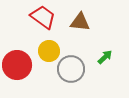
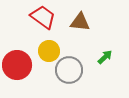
gray circle: moved 2 px left, 1 px down
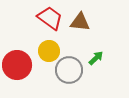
red trapezoid: moved 7 px right, 1 px down
green arrow: moved 9 px left, 1 px down
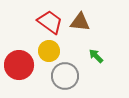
red trapezoid: moved 4 px down
green arrow: moved 2 px up; rotated 91 degrees counterclockwise
red circle: moved 2 px right
gray circle: moved 4 px left, 6 px down
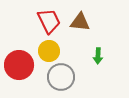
red trapezoid: moved 1 px left, 1 px up; rotated 28 degrees clockwise
green arrow: moved 2 px right; rotated 133 degrees counterclockwise
gray circle: moved 4 px left, 1 px down
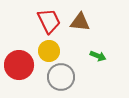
green arrow: rotated 70 degrees counterclockwise
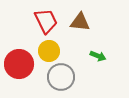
red trapezoid: moved 3 px left
red circle: moved 1 px up
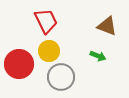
brown triangle: moved 27 px right, 4 px down; rotated 15 degrees clockwise
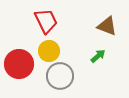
green arrow: rotated 63 degrees counterclockwise
gray circle: moved 1 px left, 1 px up
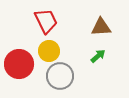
brown triangle: moved 6 px left, 1 px down; rotated 25 degrees counterclockwise
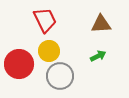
red trapezoid: moved 1 px left, 1 px up
brown triangle: moved 3 px up
green arrow: rotated 14 degrees clockwise
